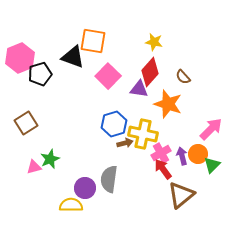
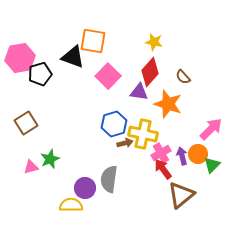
pink hexagon: rotated 12 degrees clockwise
purple triangle: moved 3 px down
pink triangle: moved 3 px left
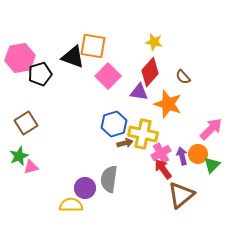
orange square: moved 5 px down
green star: moved 31 px left, 3 px up
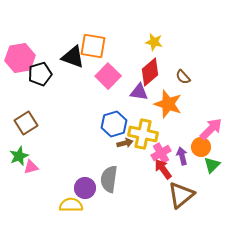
red diamond: rotated 8 degrees clockwise
orange circle: moved 3 px right, 7 px up
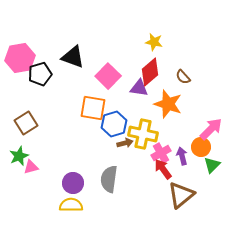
orange square: moved 62 px down
purple triangle: moved 4 px up
purple circle: moved 12 px left, 5 px up
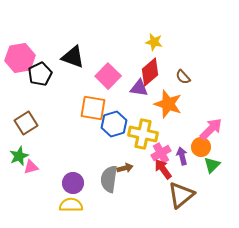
black pentagon: rotated 10 degrees counterclockwise
brown arrow: moved 25 px down
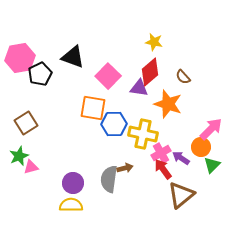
blue hexagon: rotated 15 degrees clockwise
purple arrow: moved 1 px left, 2 px down; rotated 42 degrees counterclockwise
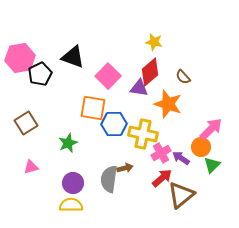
green star: moved 49 px right, 13 px up
red arrow: moved 1 px left, 9 px down; rotated 85 degrees clockwise
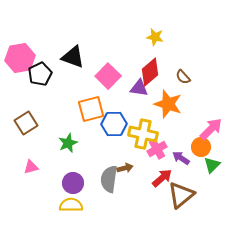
yellow star: moved 1 px right, 5 px up
orange square: moved 2 px left, 1 px down; rotated 24 degrees counterclockwise
pink cross: moved 4 px left, 4 px up
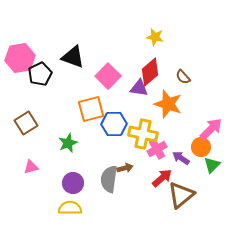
yellow semicircle: moved 1 px left, 3 px down
